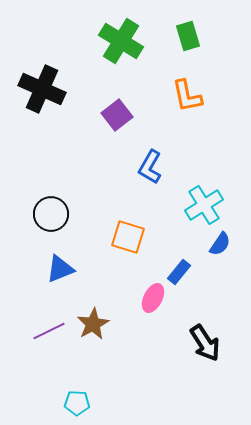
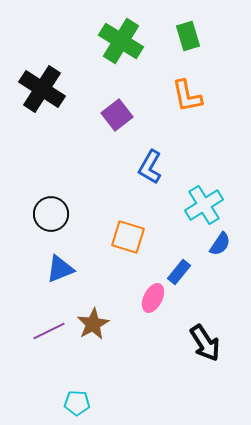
black cross: rotated 9 degrees clockwise
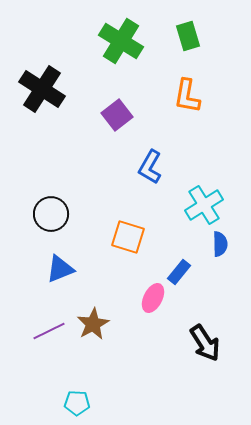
orange L-shape: rotated 21 degrees clockwise
blue semicircle: rotated 35 degrees counterclockwise
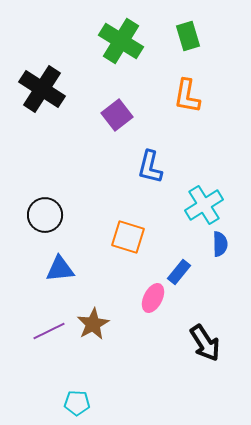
blue L-shape: rotated 16 degrees counterclockwise
black circle: moved 6 px left, 1 px down
blue triangle: rotated 16 degrees clockwise
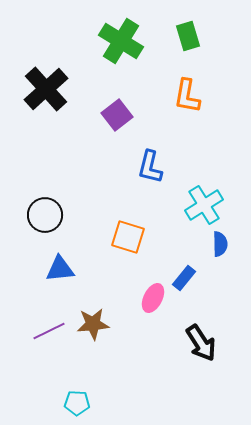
black cross: moved 4 px right; rotated 15 degrees clockwise
blue rectangle: moved 5 px right, 6 px down
brown star: rotated 24 degrees clockwise
black arrow: moved 4 px left
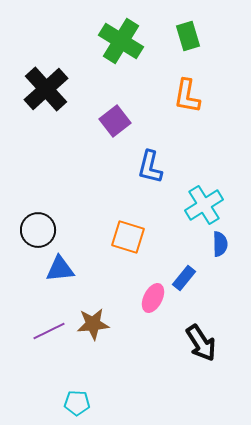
purple square: moved 2 px left, 6 px down
black circle: moved 7 px left, 15 px down
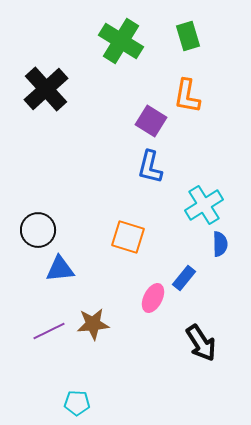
purple square: moved 36 px right; rotated 20 degrees counterclockwise
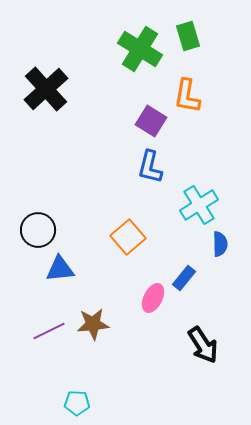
green cross: moved 19 px right, 8 px down
cyan cross: moved 5 px left
orange square: rotated 32 degrees clockwise
black arrow: moved 2 px right, 2 px down
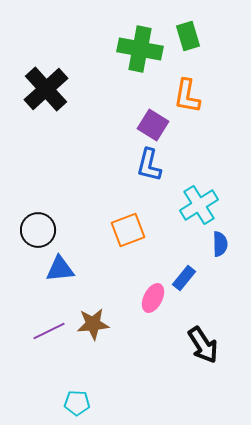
green cross: rotated 21 degrees counterclockwise
purple square: moved 2 px right, 4 px down
blue L-shape: moved 1 px left, 2 px up
orange square: moved 7 px up; rotated 20 degrees clockwise
